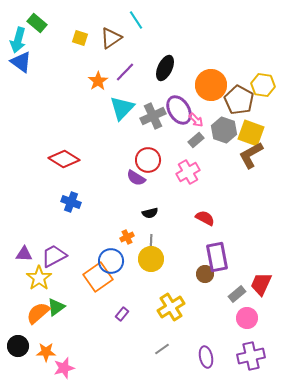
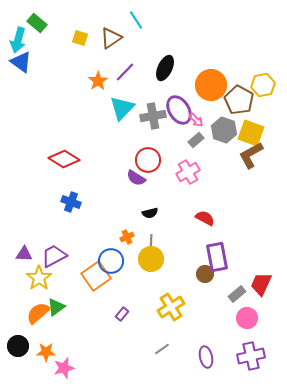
yellow hexagon at (263, 85): rotated 20 degrees counterclockwise
gray cross at (153, 116): rotated 15 degrees clockwise
orange square at (98, 277): moved 2 px left, 1 px up
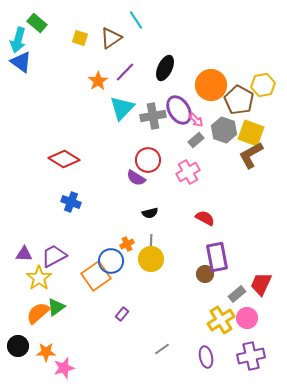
orange cross at (127, 237): moved 7 px down
yellow cross at (171, 307): moved 50 px right, 13 px down
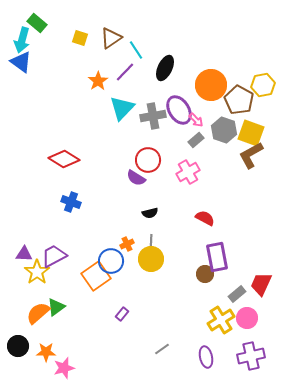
cyan line at (136, 20): moved 30 px down
cyan arrow at (18, 40): moved 4 px right
yellow star at (39, 278): moved 2 px left, 6 px up
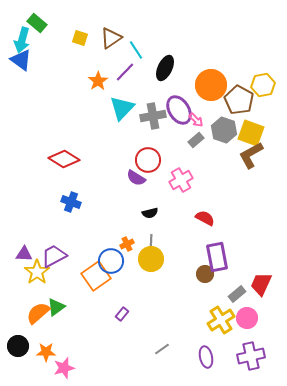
blue triangle at (21, 62): moved 2 px up
pink cross at (188, 172): moved 7 px left, 8 px down
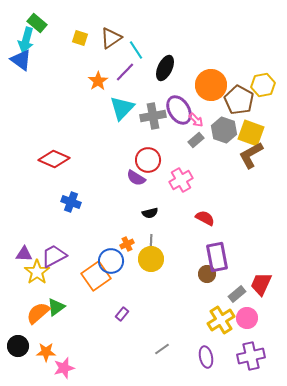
cyan arrow at (22, 40): moved 4 px right
red diamond at (64, 159): moved 10 px left; rotated 8 degrees counterclockwise
brown circle at (205, 274): moved 2 px right
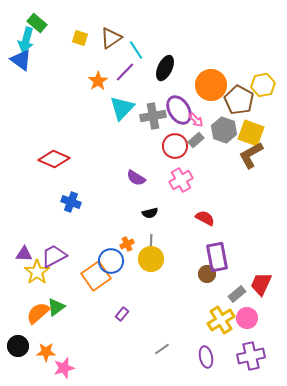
red circle at (148, 160): moved 27 px right, 14 px up
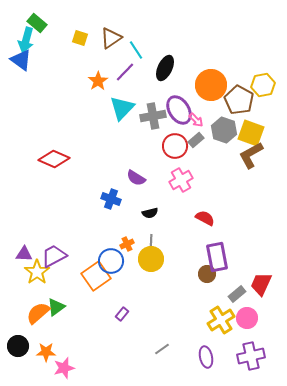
blue cross at (71, 202): moved 40 px right, 3 px up
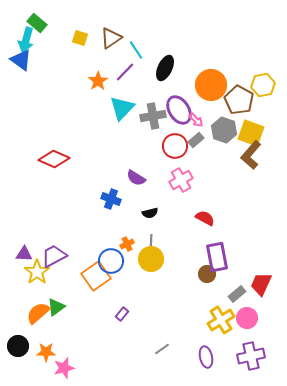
brown L-shape at (251, 155): rotated 20 degrees counterclockwise
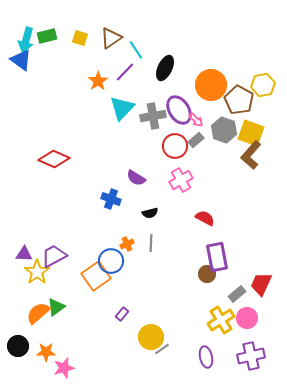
green rectangle at (37, 23): moved 10 px right, 13 px down; rotated 54 degrees counterclockwise
yellow circle at (151, 259): moved 78 px down
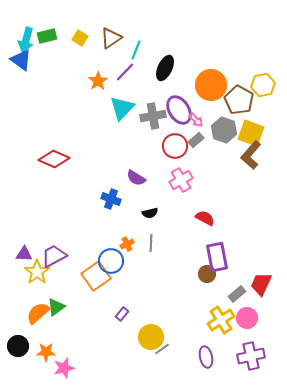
yellow square at (80, 38): rotated 14 degrees clockwise
cyan line at (136, 50): rotated 54 degrees clockwise
